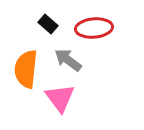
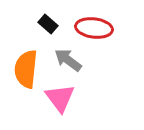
red ellipse: rotated 12 degrees clockwise
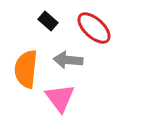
black rectangle: moved 3 px up
red ellipse: rotated 36 degrees clockwise
gray arrow: rotated 32 degrees counterclockwise
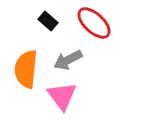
red ellipse: moved 5 px up
gray arrow: rotated 32 degrees counterclockwise
pink triangle: moved 2 px right, 2 px up
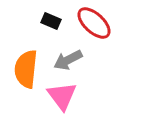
black rectangle: moved 3 px right; rotated 18 degrees counterclockwise
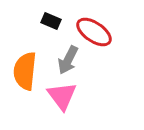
red ellipse: moved 9 px down; rotated 9 degrees counterclockwise
gray arrow: rotated 36 degrees counterclockwise
orange semicircle: moved 1 px left, 2 px down
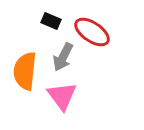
red ellipse: moved 2 px left
gray arrow: moved 5 px left, 3 px up
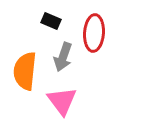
red ellipse: moved 2 px right, 1 px down; rotated 60 degrees clockwise
gray arrow: rotated 8 degrees counterclockwise
pink triangle: moved 5 px down
